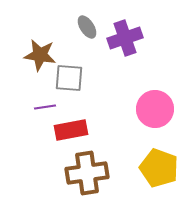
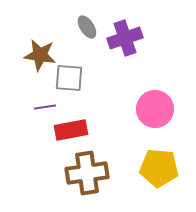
yellow pentagon: rotated 15 degrees counterclockwise
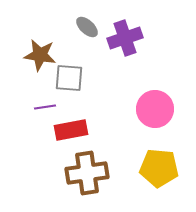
gray ellipse: rotated 15 degrees counterclockwise
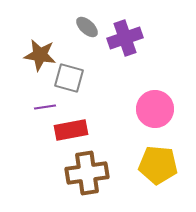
gray square: rotated 12 degrees clockwise
yellow pentagon: moved 1 px left, 3 px up
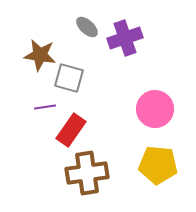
red rectangle: rotated 44 degrees counterclockwise
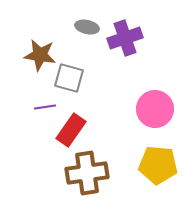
gray ellipse: rotated 30 degrees counterclockwise
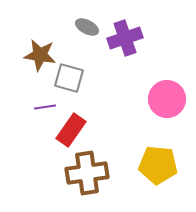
gray ellipse: rotated 15 degrees clockwise
pink circle: moved 12 px right, 10 px up
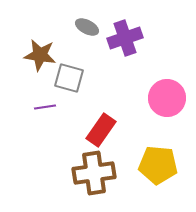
pink circle: moved 1 px up
red rectangle: moved 30 px right
brown cross: moved 7 px right
